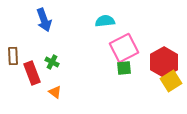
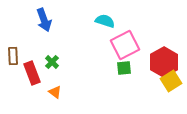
cyan semicircle: rotated 24 degrees clockwise
pink square: moved 1 px right, 3 px up
green cross: rotated 16 degrees clockwise
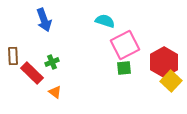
green cross: rotated 24 degrees clockwise
red rectangle: rotated 25 degrees counterclockwise
yellow square: rotated 15 degrees counterclockwise
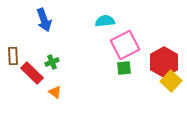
cyan semicircle: rotated 24 degrees counterclockwise
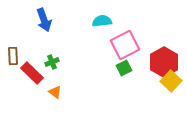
cyan semicircle: moved 3 px left
green square: rotated 21 degrees counterclockwise
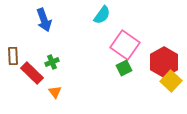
cyan semicircle: moved 6 px up; rotated 132 degrees clockwise
pink square: rotated 28 degrees counterclockwise
orange triangle: rotated 16 degrees clockwise
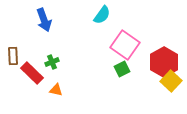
green square: moved 2 px left, 1 px down
orange triangle: moved 1 px right, 2 px up; rotated 40 degrees counterclockwise
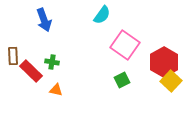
green cross: rotated 32 degrees clockwise
green square: moved 11 px down
red rectangle: moved 1 px left, 2 px up
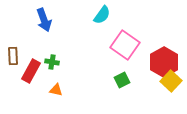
red rectangle: rotated 75 degrees clockwise
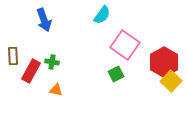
green square: moved 6 px left, 6 px up
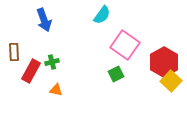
brown rectangle: moved 1 px right, 4 px up
green cross: rotated 24 degrees counterclockwise
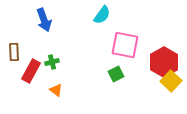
pink square: rotated 24 degrees counterclockwise
orange triangle: rotated 24 degrees clockwise
